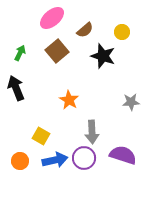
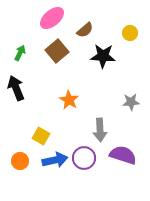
yellow circle: moved 8 px right, 1 px down
black star: rotated 15 degrees counterclockwise
gray arrow: moved 8 px right, 2 px up
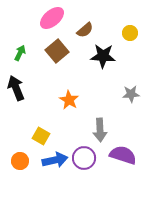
gray star: moved 8 px up
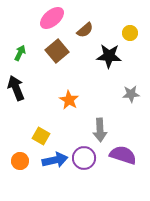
black star: moved 6 px right
